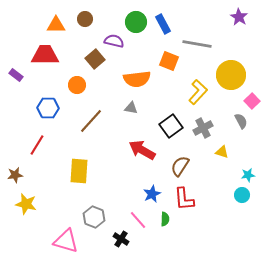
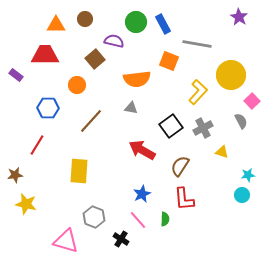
blue star: moved 10 px left
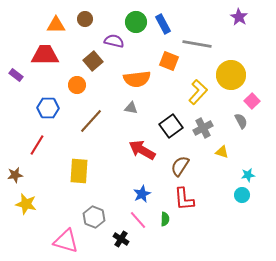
brown square: moved 2 px left, 2 px down
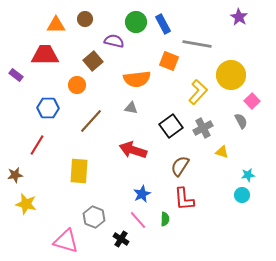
red arrow: moved 9 px left; rotated 12 degrees counterclockwise
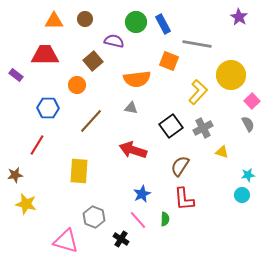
orange triangle: moved 2 px left, 4 px up
gray semicircle: moved 7 px right, 3 px down
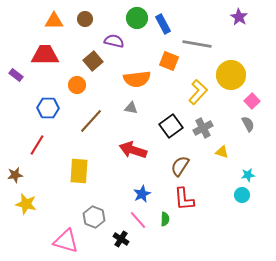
green circle: moved 1 px right, 4 px up
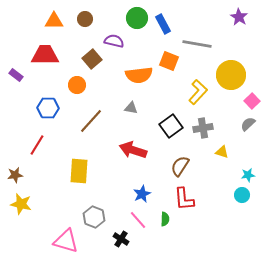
brown square: moved 1 px left, 2 px up
orange semicircle: moved 2 px right, 4 px up
gray semicircle: rotated 105 degrees counterclockwise
gray cross: rotated 18 degrees clockwise
yellow star: moved 5 px left
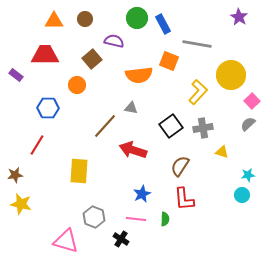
brown line: moved 14 px right, 5 px down
pink line: moved 2 px left, 1 px up; rotated 42 degrees counterclockwise
